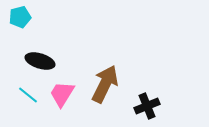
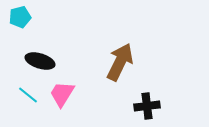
brown arrow: moved 15 px right, 22 px up
black cross: rotated 15 degrees clockwise
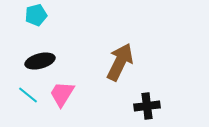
cyan pentagon: moved 16 px right, 2 px up
black ellipse: rotated 32 degrees counterclockwise
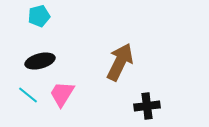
cyan pentagon: moved 3 px right, 1 px down
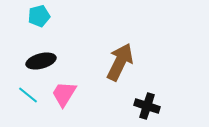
black ellipse: moved 1 px right
pink trapezoid: moved 2 px right
black cross: rotated 25 degrees clockwise
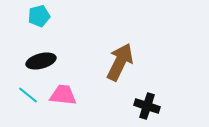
pink trapezoid: moved 1 px left, 1 px down; rotated 64 degrees clockwise
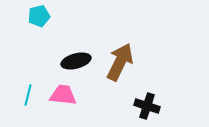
black ellipse: moved 35 px right
cyan line: rotated 65 degrees clockwise
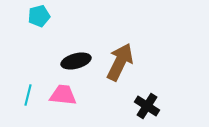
black cross: rotated 15 degrees clockwise
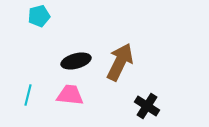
pink trapezoid: moved 7 px right
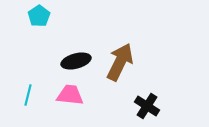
cyan pentagon: rotated 20 degrees counterclockwise
